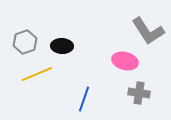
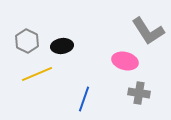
gray hexagon: moved 2 px right, 1 px up; rotated 15 degrees counterclockwise
black ellipse: rotated 10 degrees counterclockwise
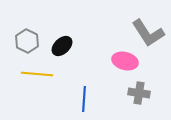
gray L-shape: moved 2 px down
black ellipse: rotated 35 degrees counterclockwise
yellow line: rotated 28 degrees clockwise
blue line: rotated 15 degrees counterclockwise
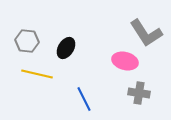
gray L-shape: moved 2 px left
gray hexagon: rotated 20 degrees counterclockwise
black ellipse: moved 4 px right, 2 px down; rotated 15 degrees counterclockwise
yellow line: rotated 8 degrees clockwise
blue line: rotated 30 degrees counterclockwise
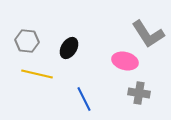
gray L-shape: moved 2 px right, 1 px down
black ellipse: moved 3 px right
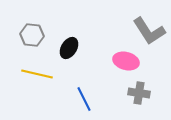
gray L-shape: moved 1 px right, 3 px up
gray hexagon: moved 5 px right, 6 px up
pink ellipse: moved 1 px right
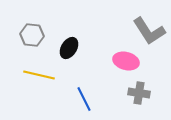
yellow line: moved 2 px right, 1 px down
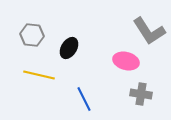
gray cross: moved 2 px right, 1 px down
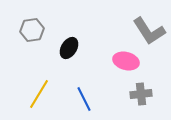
gray hexagon: moved 5 px up; rotated 15 degrees counterclockwise
yellow line: moved 19 px down; rotated 72 degrees counterclockwise
gray cross: rotated 15 degrees counterclockwise
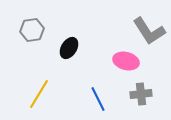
blue line: moved 14 px right
